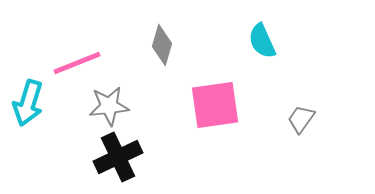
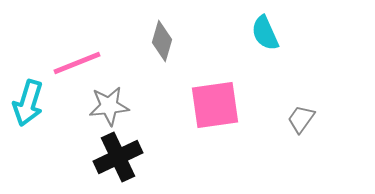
cyan semicircle: moved 3 px right, 8 px up
gray diamond: moved 4 px up
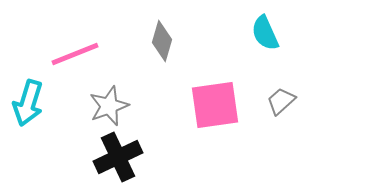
pink line: moved 2 px left, 9 px up
gray star: rotated 15 degrees counterclockwise
gray trapezoid: moved 20 px left, 18 px up; rotated 12 degrees clockwise
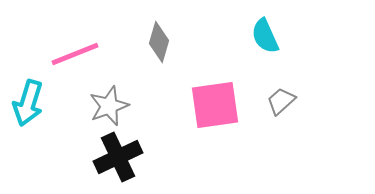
cyan semicircle: moved 3 px down
gray diamond: moved 3 px left, 1 px down
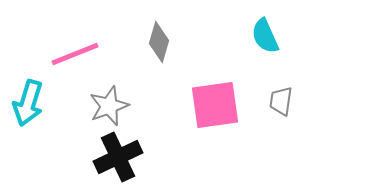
gray trapezoid: rotated 40 degrees counterclockwise
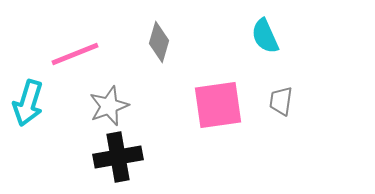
pink square: moved 3 px right
black cross: rotated 15 degrees clockwise
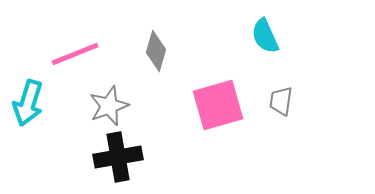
gray diamond: moved 3 px left, 9 px down
pink square: rotated 8 degrees counterclockwise
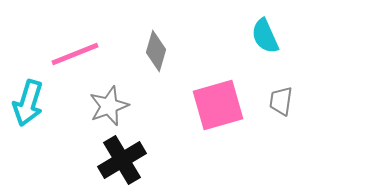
black cross: moved 4 px right, 3 px down; rotated 21 degrees counterclockwise
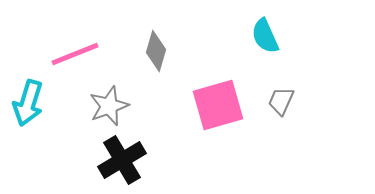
gray trapezoid: rotated 16 degrees clockwise
